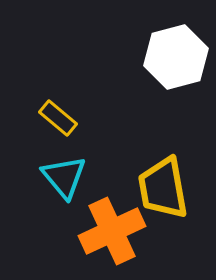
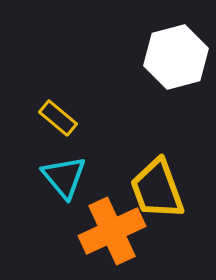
yellow trapezoid: moved 6 px left, 1 px down; rotated 10 degrees counterclockwise
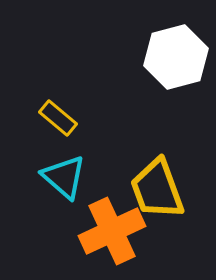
cyan triangle: rotated 9 degrees counterclockwise
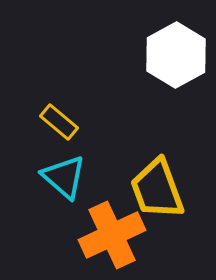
white hexagon: moved 2 px up; rotated 14 degrees counterclockwise
yellow rectangle: moved 1 px right, 4 px down
orange cross: moved 4 px down
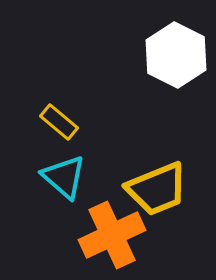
white hexagon: rotated 4 degrees counterclockwise
yellow trapezoid: rotated 92 degrees counterclockwise
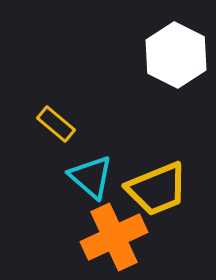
yellow rectangle: moved 3 px left, 2 px down
cyan triangle: moved 27 px right
orange cross: moved 2 px right, 2 px down
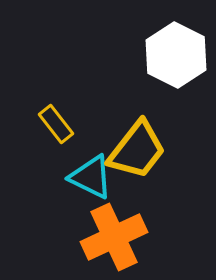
yellow rectangle: rotated 12 degrees clockwise
cyan triangle: rotated 15 degrees counterclockwise
yellow trapezoid: moved 20 px left, 39 px up; rotated 30 degrees counterclockwise
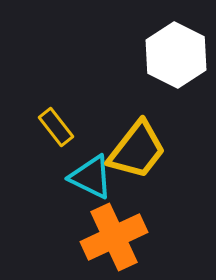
yellow rectangle: moved 3 px down
